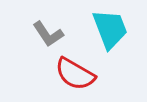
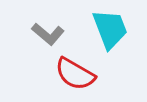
gray L-shape: rotated 16 degrees counterclockwise
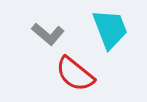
red semicircle: rotated 9 degrees clockwise
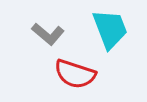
red semicircle: rotated 21 degrees counterclockwise
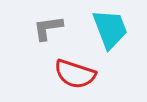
gray L-shape: moved 6 px up; rotated 132 degrees clockwise
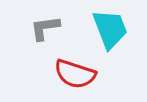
gray L-shape: moved 3 px left
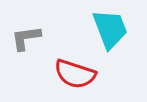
gray L-shape: moved 19 px left, 10 px down
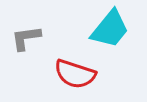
cyan trapezoid: rotated 60 degrees clockwise
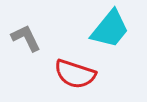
gray L-shape: rotated 72 degrees clockwise
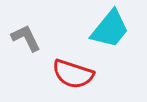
red semicircle: moved 2 px left
